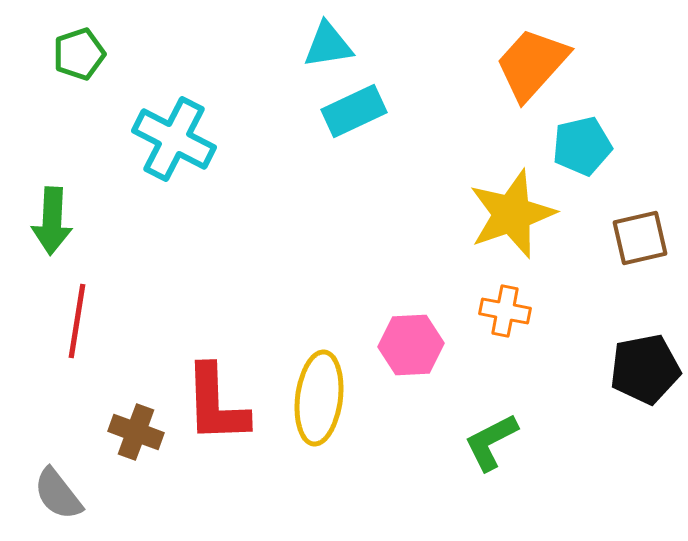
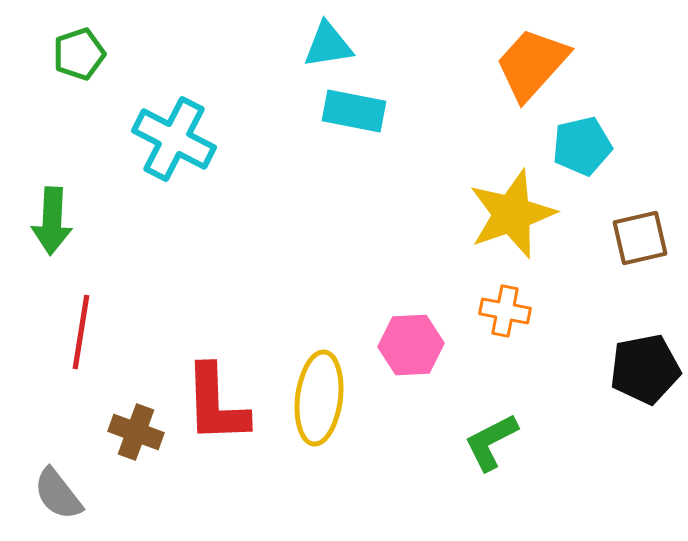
cyan rectangle: rotated 36 degrees clockwise
red line: moved 4 px right, 11 px down
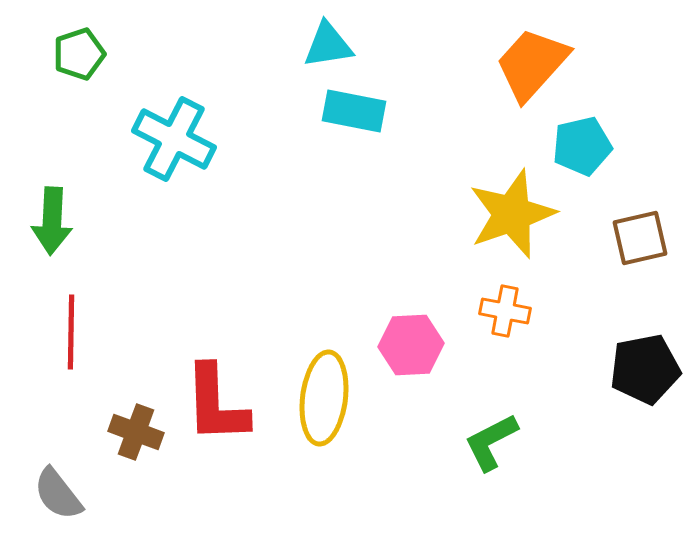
red line: moved 10 px left; rotated 8 degrees counterclockwise
yellow ellipse: moved 5 px right
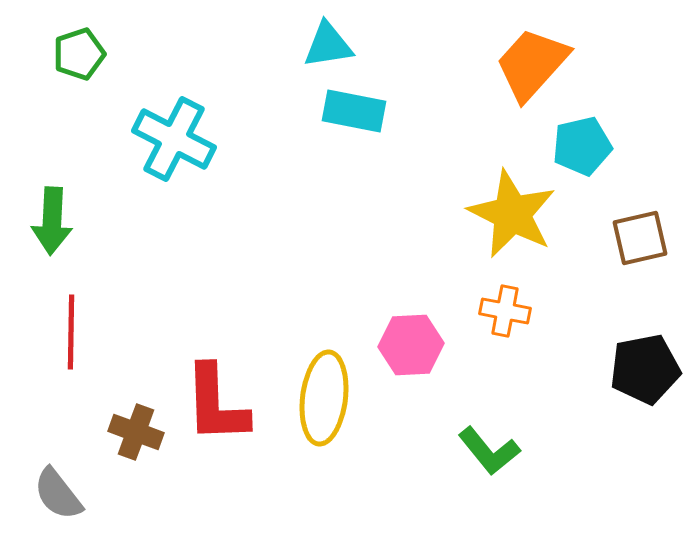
yellow star: rotated 26 degrees counterclockwise
green L-shape: moved 2 px left, 9 px down; rotated 102 degrees counterclockwise
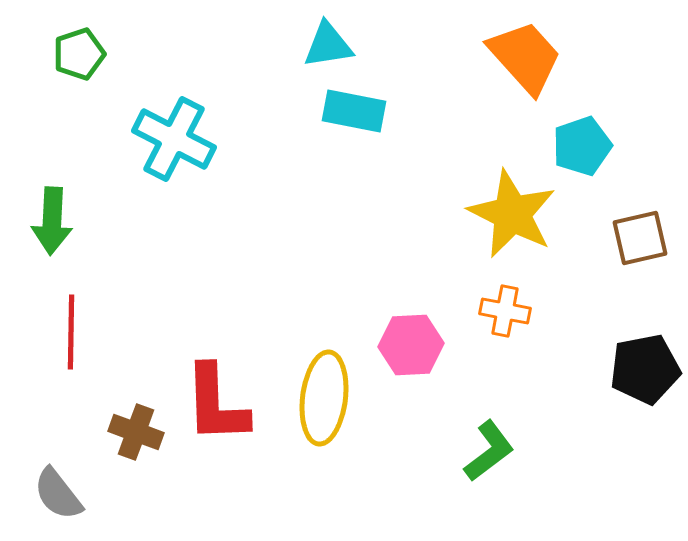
orange trapezoid: moved 7 px left, 7 px up; rotated 96 degrees clockwise
cyan pentagon: rotated 6 degrees counterclockwise
green L-shape: rotated 88 degrees counterclockwise
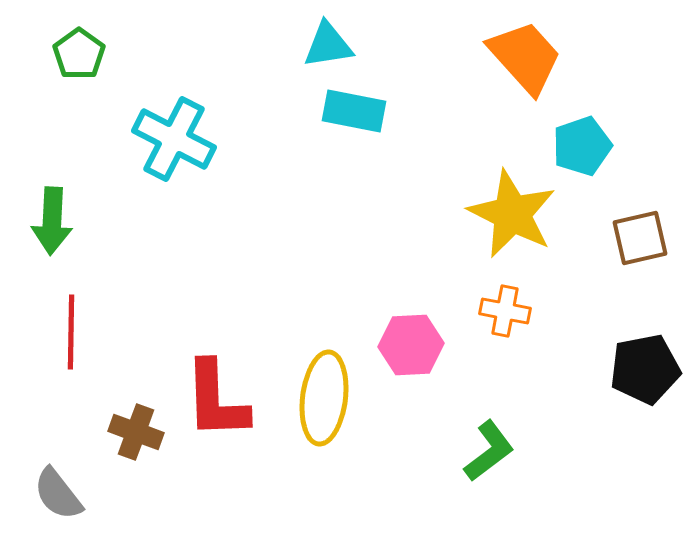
green pentagon: rotated 18 degrees counterclockwise
red L-shape: moved 4 px up
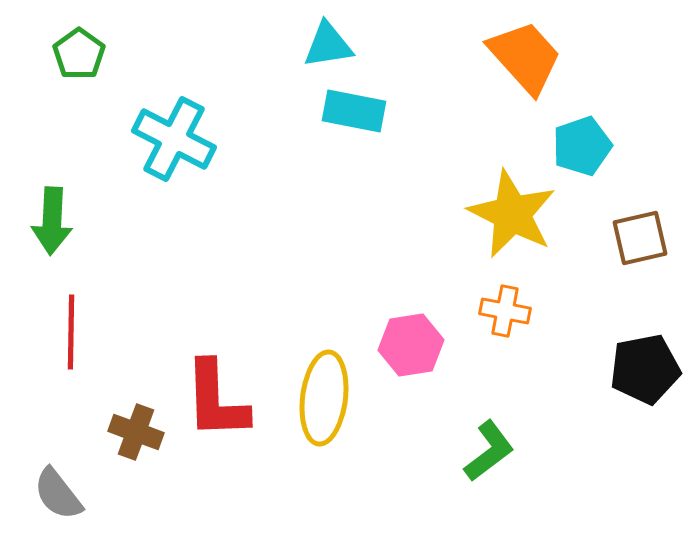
pink hexagon: rotated 6 degrees counterclockwise
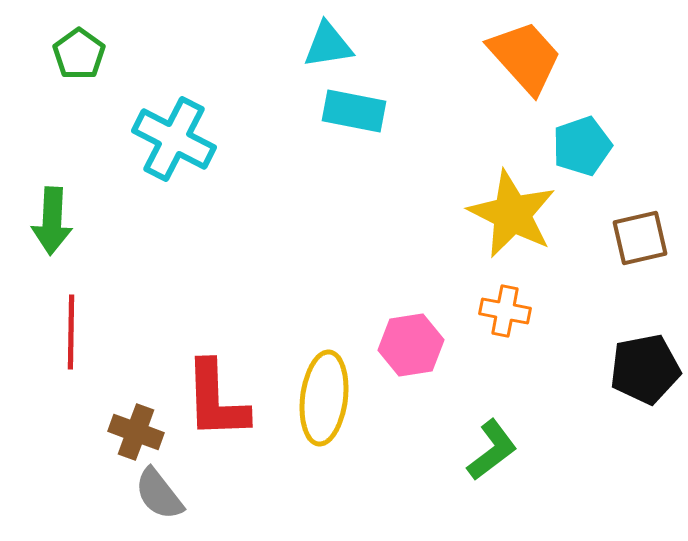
green L-shape: moved 3 px right, 1 px up
gray semicircle: moved 101 px right
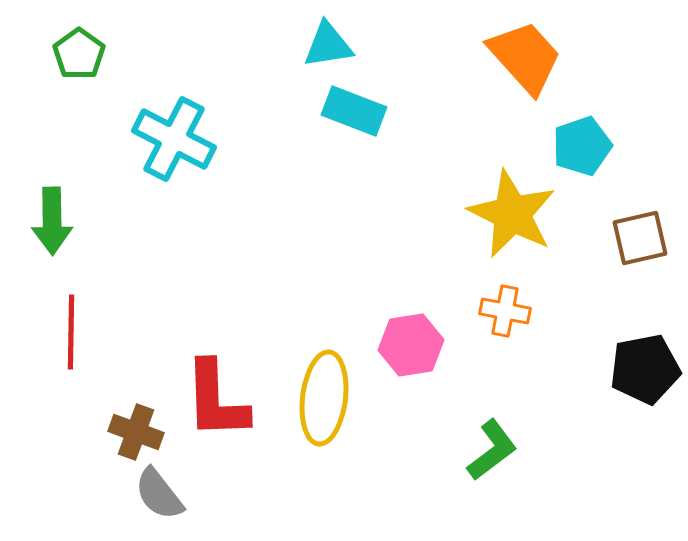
cyan rectangle: rotated 10 degrees clockwise
green arrow: rotated 4 degrees counterclockwise
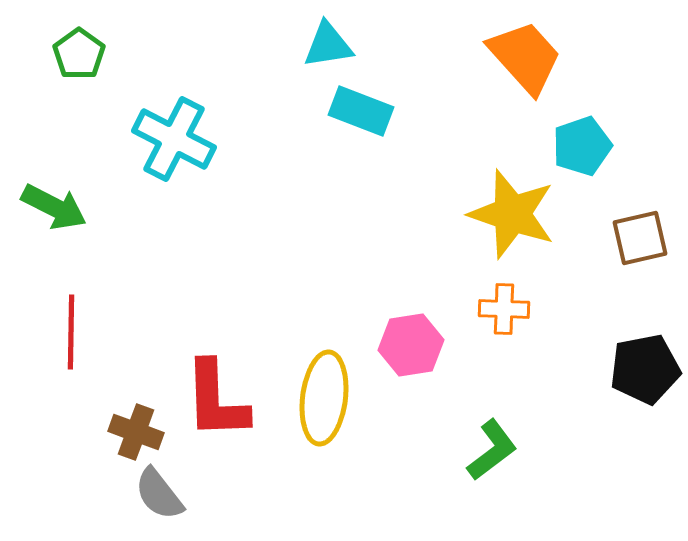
cyan rectangle: moved 7 px right
yellow star: rotated 8 degrees counterclockwise
green arrow: moved 2 px right, 14 px up; rotated 62 degrees counterclockwise
orange cross: moved 1 px left, 2 px up; rotated 9 degrees counterclockwise
